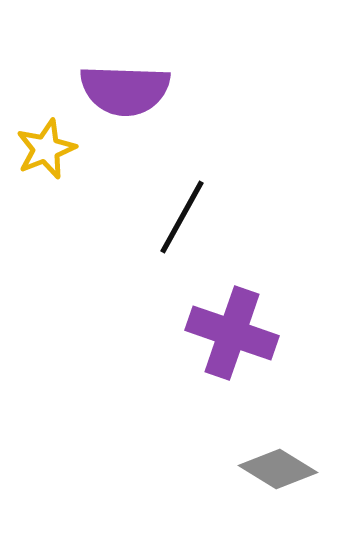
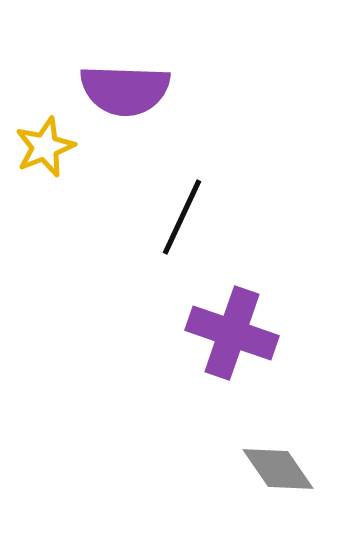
yellow star: moved 1 px left, 2 px up
black line: rotated 4 degrees counterclockwise
gray diamond: rotated 24 degrees clockwise
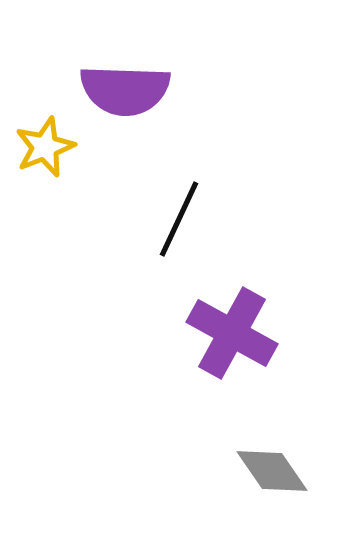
black line: moved 3 px left, 2 px down
purple cross: rotated 10 degrees clockwise
gray diamond: moved 6 px left, 2 px down
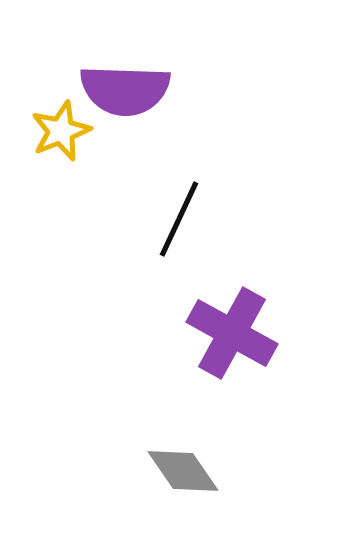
yellow star: moved 16 px right, 16 px up
gray diamond: moved 89 px left
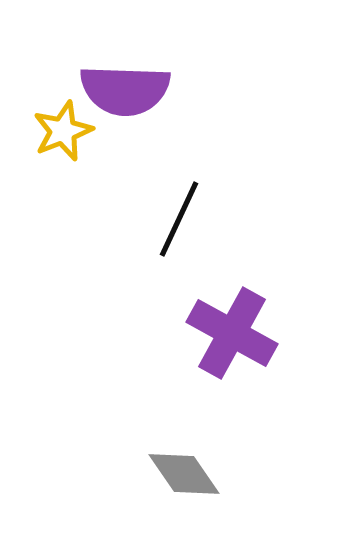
yellow star: moved 2 px right
gray diamond: moved 1 px right, 3 px down
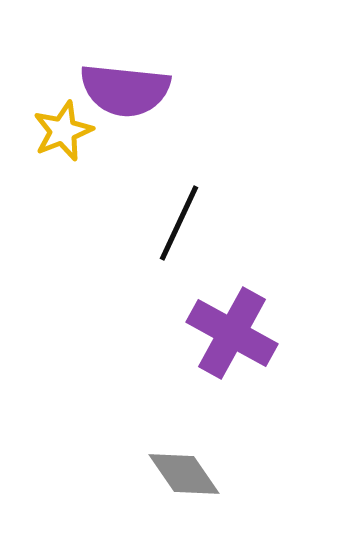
purple semicircle: rotated 4 degrees clockwise
black line: moved 4 px down
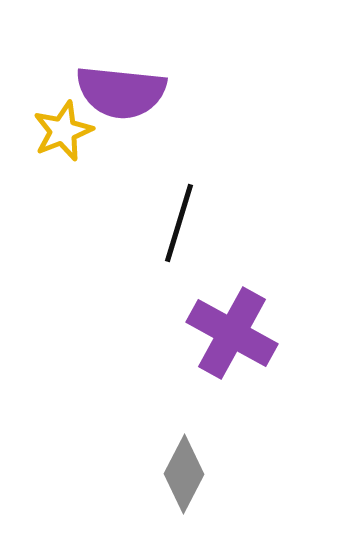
purple semicircle: moved 4 px left, 2 px down
black line: rotated 8 degrees counterclockwise
gray diamond: rotated 62 degrees clockwise
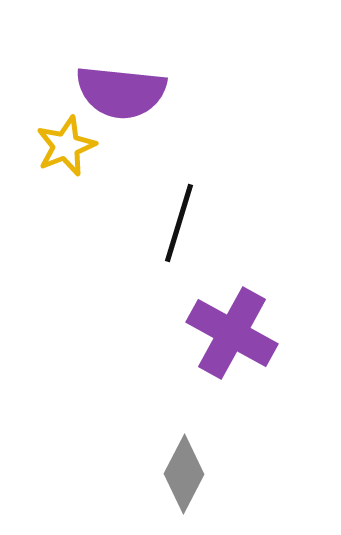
yellow star: moved 3 px right, 15 px down
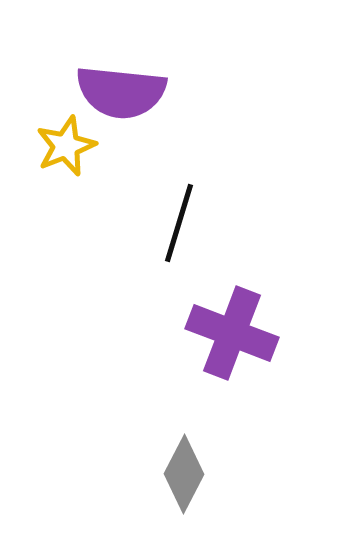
purple cross: rotated 8 degrees counterclockwise
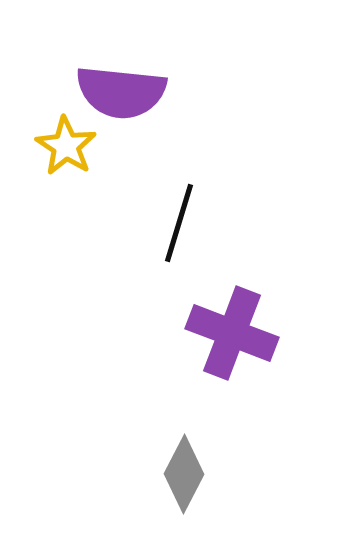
yellow star: rotated 18 degrees counterclockwise
